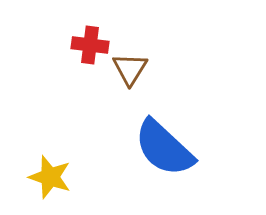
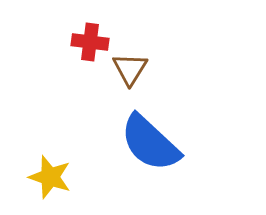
red cross: moved 3 px up
blue semicircle: moved 14 px left, 5 px up
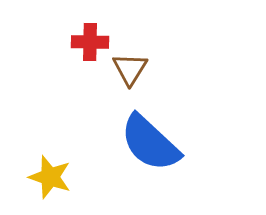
red cross: rotated 6 degrees counterclockwise
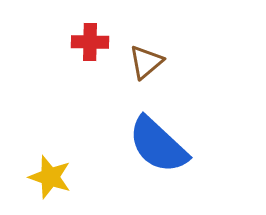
brown triangle: moved 16 px right, 7 px up; rotated 18 degrees clockwise
blue semicircle: moved 8 px right, 2 px down
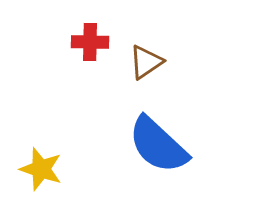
brown triangle: rotated 6 degrees clockwise
yellow star: moved 9 px left, 8 px up
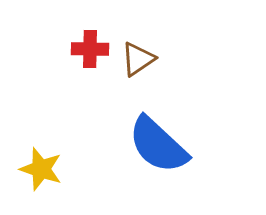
red cross: moved 7 px down
brown triangle: moved 8 px left, 3 px up
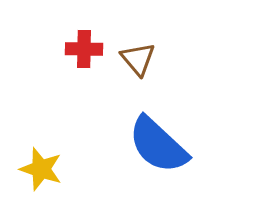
red cross: moved 6 px left
brown triangle: rotated 36 degrees counterclockwise
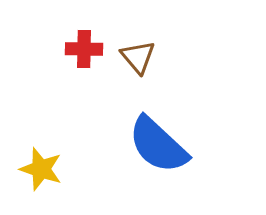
brown triangle: moved 2 px up
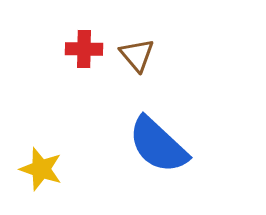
brown triangle: moved 1 px left, 2 px up
